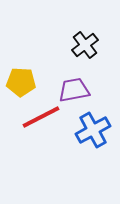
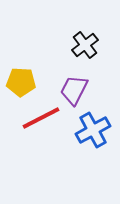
purple trapezoid: rotated 52 degrees counterclockwise
red line: moved 1 px down
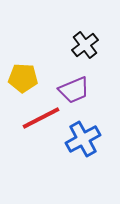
yellow pentagon: moved 2 px right, 4 px up
purple trapezoid: rotated 140 degrees counterclockwise
blue cross: moved 10 px left, 9 px down
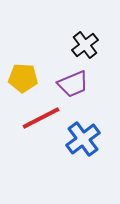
purple trapezoid: moved 1 px left, 6 px up
blue cross: rotated 8 degrees counterclockwise
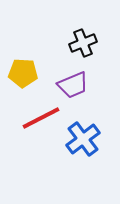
black cross: moved 2 px left, 2 px up; rotated 16 degrees clockwise
yellow pentagon: moved 5 px up
purple trapezoid: moved 1 px down
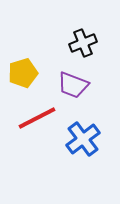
yellow pentagon: rotated 20 degrees counterclockwise
purple trapezoid: rotated 44 degrees clockwise
red line: moved 4 px left
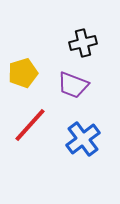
black cross: rotated 8 degrees clockwise
red line: moved 7 px left, 7 px down; rotated 21 degrees counterclockwise
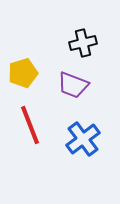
red line: rotated 63 degrees counterclockwise
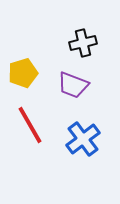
red line: rotated 9 degrees counterclockwise
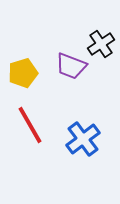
black cross: moved 18 px right, 1 px down; rotated 20 degrees counterclockwise
purple trapezoid: moved 2 px left, 19 px up
